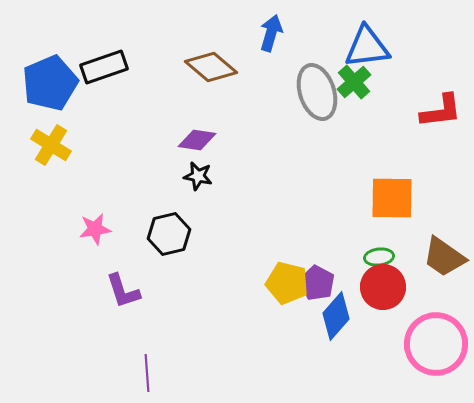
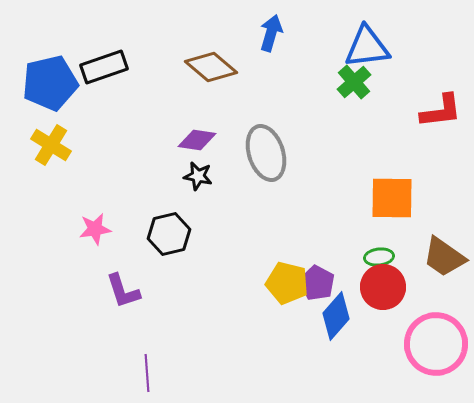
blue pentagon: rotated 10 degrees clockwise
gray ellipse: moved 51 px left, 61 px down
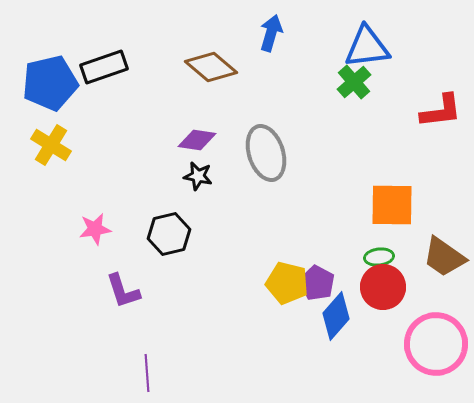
orange square: moved 7 px down
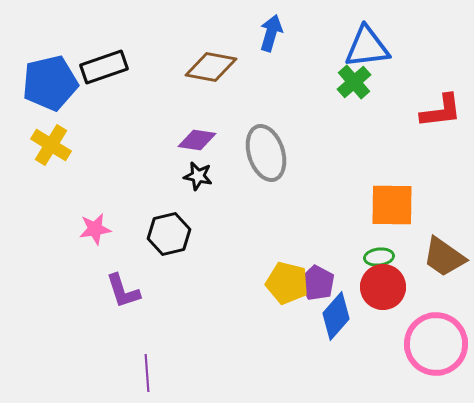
brown diamond: rotated 30 degrees counterclockwise
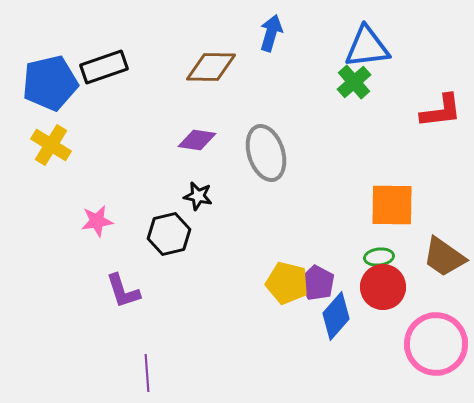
brown diamond: rotated 9 degrees counterclockwise
black star: moved 20 px down
pink star: moved 2 px right, 8 px up
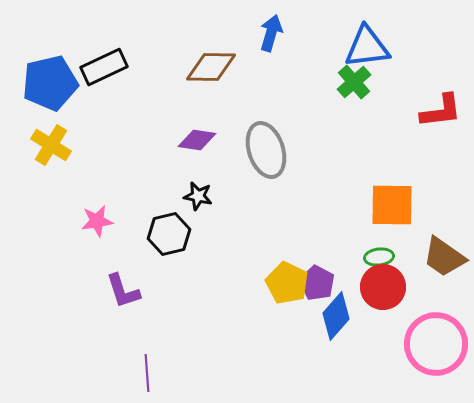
black rectangle: rotated 6 degrees counterclockwise
gray ellipse: moved 3 px up
yellow pentagon: rotated 12 degrees clockwise
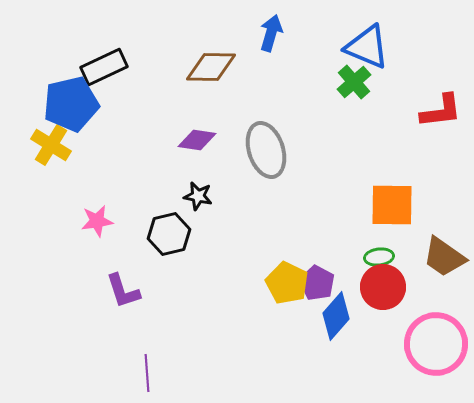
blue triangle: rotated 30 degrees clockwise
blue pentagon: moved 21 px right, 21 px down
